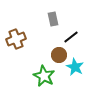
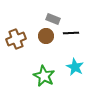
gray rectangle: rotated 56 degrees counterclockwise
black line: moved 4 px up; rotated 35 degrees clockwise
brown circle: moved 13 px left, 19 px up
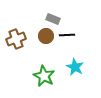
black line: moved 4 px left, 2 px down
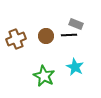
gray rectangle: moved 23 px right, 5 px down
black line: moved 2 px right
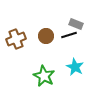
black line: rotated 14 degrees counterclockwise
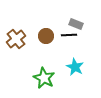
black line: rotated 14 degrees clockwise
brown cross: rotated 18 degrees counterclockwise
green star: moved 2 px down
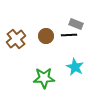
green star: rotated 30 degrees counterclockwise
